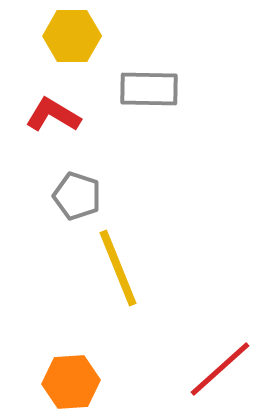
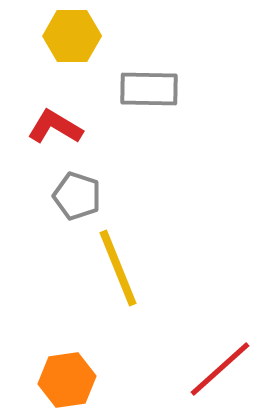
red L-shape: moved 2 px right, 12 px down
orange hexagon: moved 4 px left, 2 px up; rotated 4 degrees counterclockwise
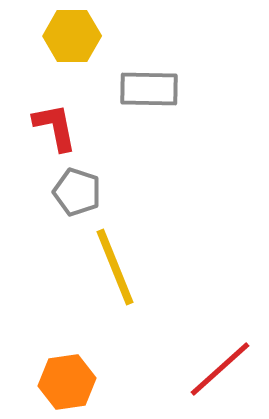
red L-shape: rotated 48 degrees clockwise
gray pentagon: moved 4 px up
yellow line: moved 3 px left, 1 px up
orange hexagon: moved 2 px down
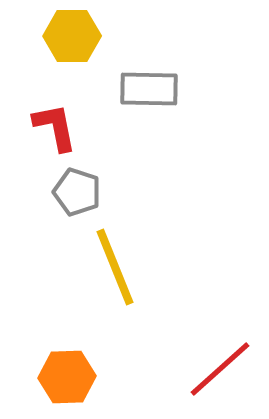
orange hexagon: moved 5 px up; rotated 6 degrees clockwise
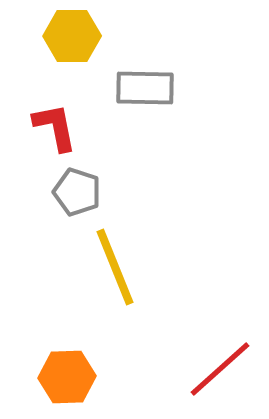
gray rectangle: moved 4 px left, 1 px up
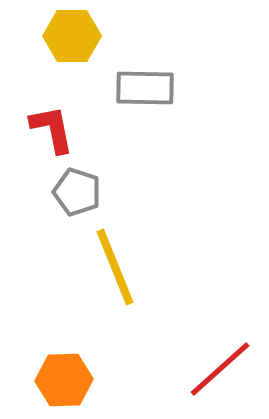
red L-shape: moved 3 px left, 2 px down
orange hexagon: moved 3 px left, 3 px down
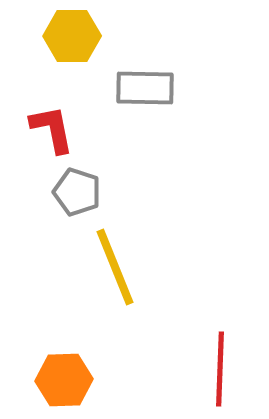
red line: rotated 46 degrees counterclockwise
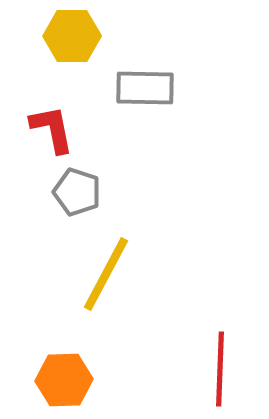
yellow line: moved 9 px left, 7 px down; rotated 50 degrees clockwise
